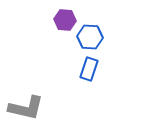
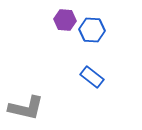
blue hexagon: moved 2 px right, 7 px up
blue rectangle: moved 3 px right, 8 px down; rotated 70 degrees counterclockwise
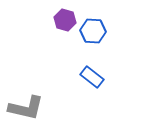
purple hexagon: rotated 10 degrees clockwise
blue hexagon: moved 1 px right, 1 px down
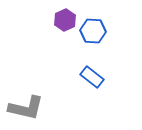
purple hexagon: rotated 20 degrees clockwise
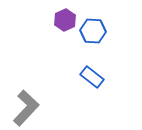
gray L-shape: rotated 60 degrees counterclockwise
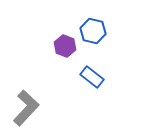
purple hexagon: moved 26 px down; rotated 15 degrees counterclockwise
blue hexagon: rotated 10 degrees clockwise
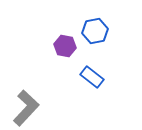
blue hexagon: moved 2 px right; rotated 25 degrees counterclockwise
purple hexagon: rotated 10 degrees counterclockwise
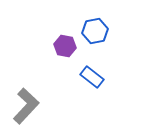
gray L-shape: moved 2 px up
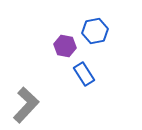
blue rectangle: moved 8 px left, 3 px up; rotated 20 degrees clockwise
gray L-shape: moved 1 px up
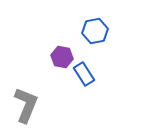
purple hexagon: moved 3 px left, 11 px down
gray L-shape: rotated 21 degrees counterclockwise
